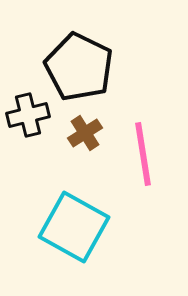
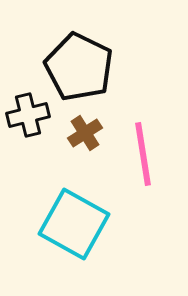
cyan square: moved 3 px up
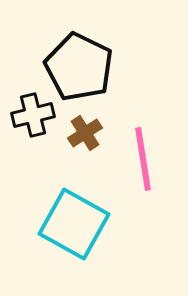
black cross: moved 5 px right
pink line: moved 5 px down
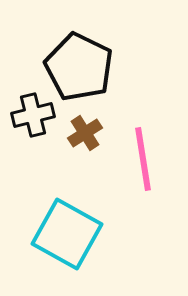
cyan square: moved 7 px left, 10 px down
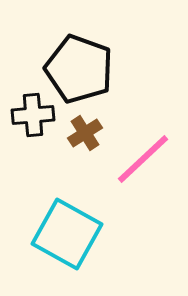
black pentagon: moved 2 px down; rotated 6 degrees counterclockwise
black cross: rotated 9 degrees clockwise
pink line: rotated 56 degrees clockwise
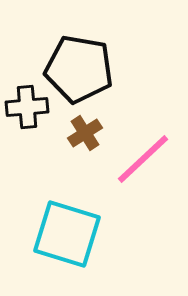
black pentagon: rotated 10 degrees counterclockwise
black cross: moved 6 px left, 8 px up
cyan square: rotated 12 degrees counterclockwise
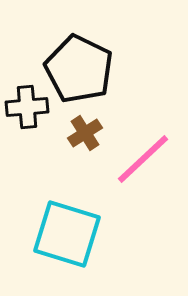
black pentagon: rotated 16 degrees clockwise
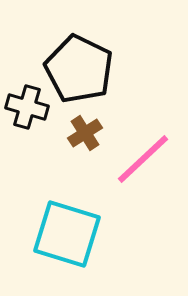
black cross: rotated 21 degrees clockwise
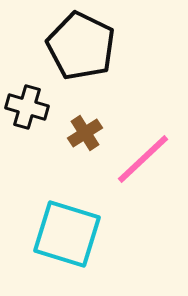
black pentagon: moved 2 px right, 23 px up
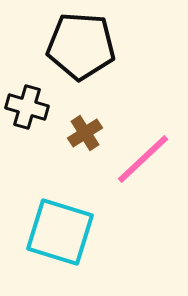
black pentagon: rotated 22 degrees counterclockwise
cyan square: moved 7 px left, 2 px up
